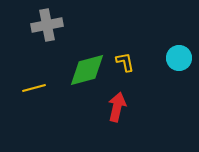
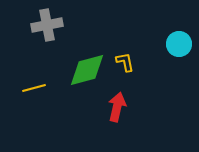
cyan circle: moved 14 px up
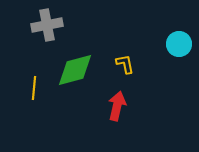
yellow L-shape: moved 2 px down
green diamond: moved 12 px left
yellow line: rotated 70 degrees counterclockwise
red arrow: moved 1 px up
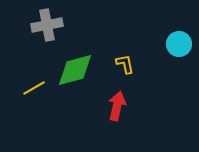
yellow line: rotated 55 degrees clockwise
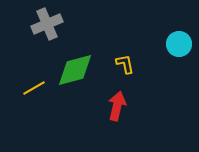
gray cross: moved 1 px up; rotated 12 degrees counterclockwise
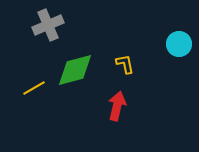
gray cross: moved 1 px right, 1 px down
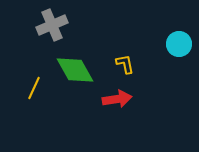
gray cross: moved 4 px right
green diamond: rotated 75 degrees clockwise
yellow line: rotated 35 degrees counterclockwise
red arrow: moved 7 px up; rotated 68 degrees clockwise
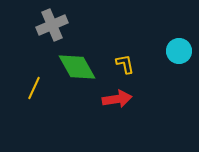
cyan circle: moved 7 px down
green diamond: moved 2 px right, 3 px up
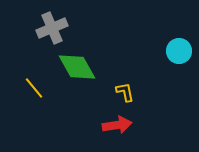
gray cross: moved 3 px down
yellow L-shape: moved 28 px down
yellow line: rotated 65 degrees counterclockwise
red arrow: moved 26 px down
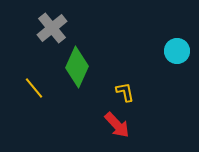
gray cross: rotated 16 degrees counterclockwise
cyan circle: moved 2 px left
green diamond: rotated 54 degrees clockwise
red arrow: rotated 56 degrees clockwise
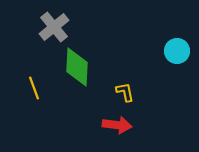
gray cross: moved 2 px right, 1 px up
green diamond: rotated 21 degrees counterclockwise
yellow line: rotated 20 degrees clockwise
red arrow: rotated 40 degrees counterclockwise
